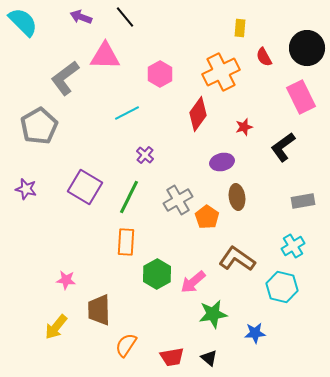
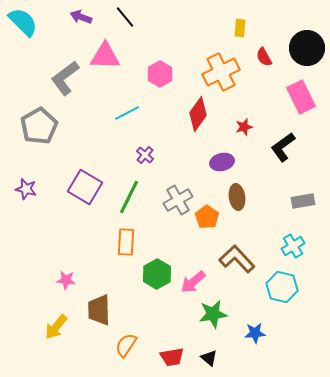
brown L-shape: rotated 12 degrees clockwise
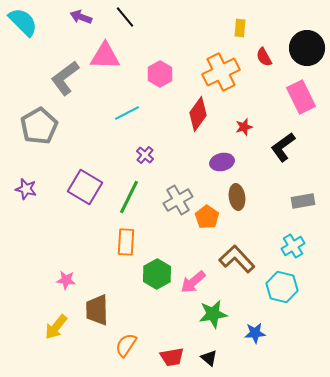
brown trapezoid: moved 2 px left
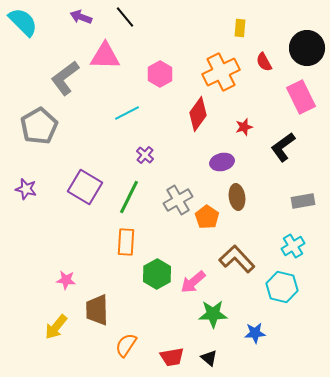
red semicircle: moved 5 px down
green star: rotated 8 degrees clockwise
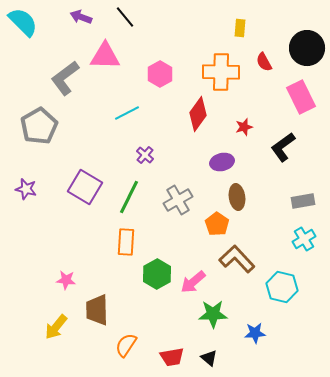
orange cross: rotated 27 degrees clockwise
orange pentagon: moved 10 px right, 7 px down
cyan cross: moved 11 px right, 7 px up
